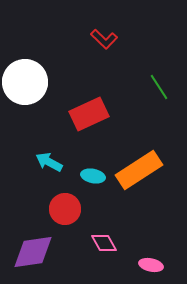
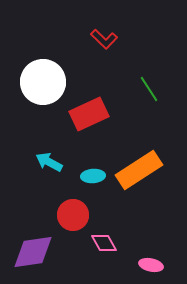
white circle: moved 18 px right
green line: moved 10 px left, 2 px down
cyan ellipse: rotated 15 degrees counterclockwise
red circle: moved 8 px right, 6 px down
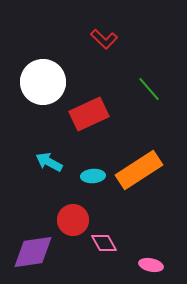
green line: rotated 8 degrees counterclockwise
red circle: moved 5 px down
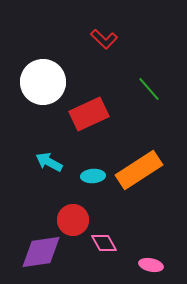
purple diamond: moved 8 px right
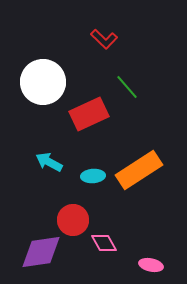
green line: moved 22 px left, 2 px up
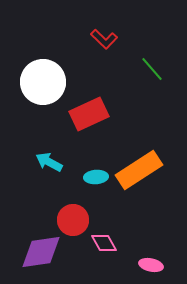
green line: moved 25 px right, 18 px up
cyan ellipse: moved 3 px right, 1 px down
